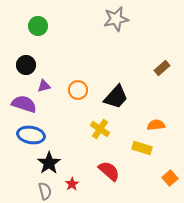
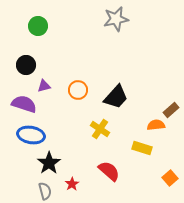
brown rectangle: moved 9 px right, 42 px down
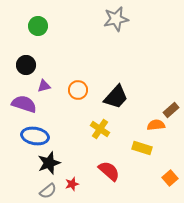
blue ellipse: moved 4 px right, 1 px down
black star: rotated 15 degrees clockwise
red star: rotated 16 degrees clockwise
gray semicircle: moved 3 px right; rotated 66 degrees clockwise
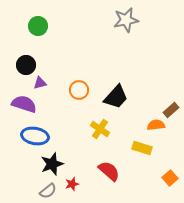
gray star: moved 10 px right, 1 px down
purple triangle: moved 4 px left, 3 px up
orange circle: moved 1 px right
black star: moved 3 px right, 1 px down
